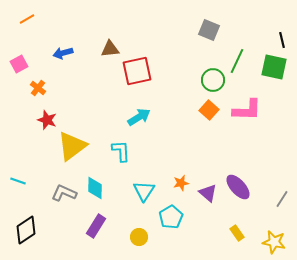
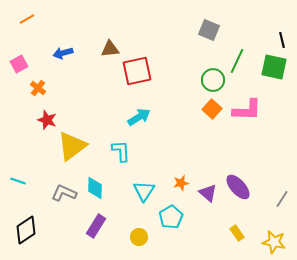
orange square: moved 3 px right, 1 px up
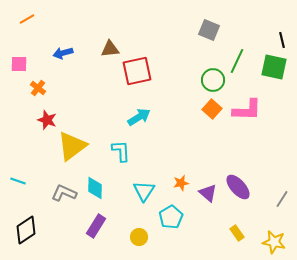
pink square: rotated 30 degrees clockwise
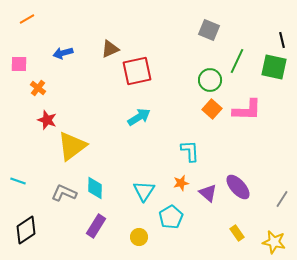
brown triangle: rotated 18 degrees counterclockwise
green circle: moved 3 px left
cyan L-shape: moved 69 px right
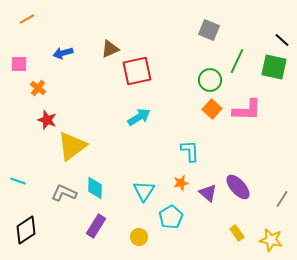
black line: rotated 35 degrees counterclockwise
yellow star: moved 3 px left, 2 px up
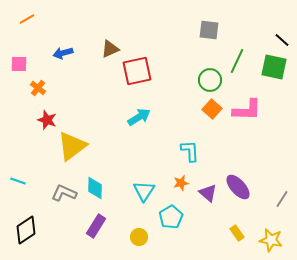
gray square: rotated 15 degrees counterclockwise
